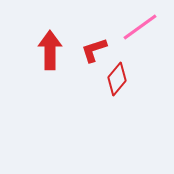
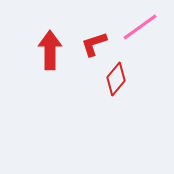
red L-shape: moved 6 px up
red diamond: moved 1 px left
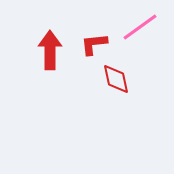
red L-shape: rotated 12 degrees clockwise
red diamond: rotated 52 degrees counterclockwise
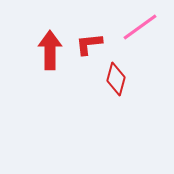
red L-shape: moved 5 px left
red diamond: rotated 28 degrees clockwise
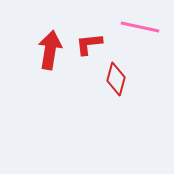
pink line: rotated 48 degrees clockwise
red arrow: rotated 9 degrees clockwise
